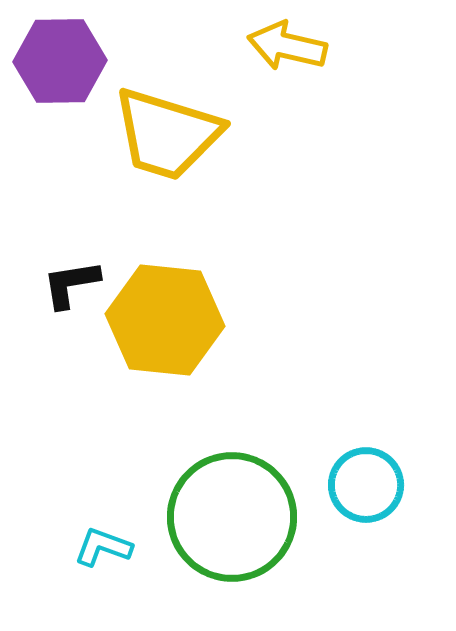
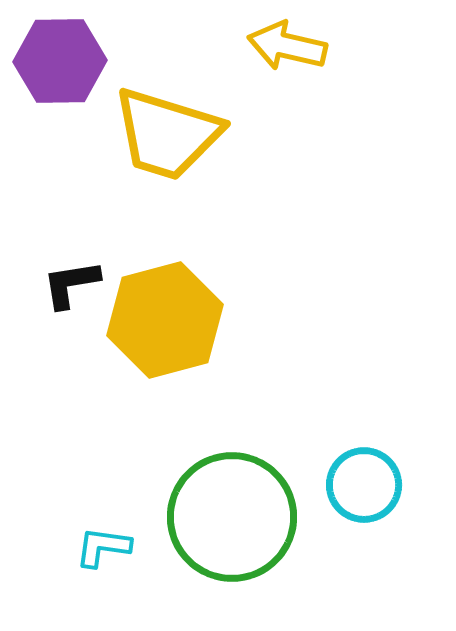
yellow hexagon: rotated 21 degrees counterclockwise
cyan circle: moved 2 px left
cyan L-shape: rotated 12 degrees counterclockwise
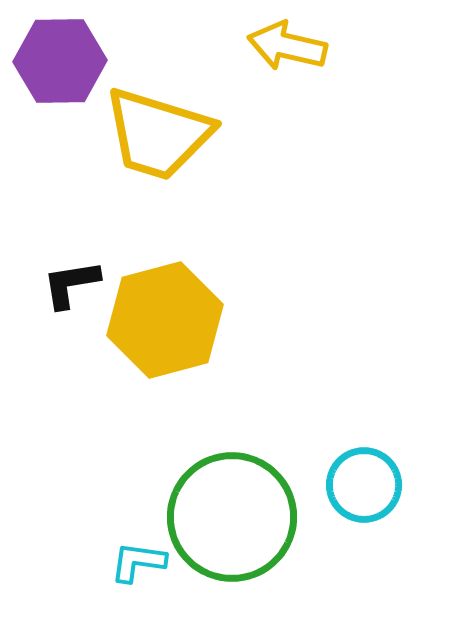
yellow trapezoid: moved 9 px left
cyan L-shape: moved 35 px right, 15 px down
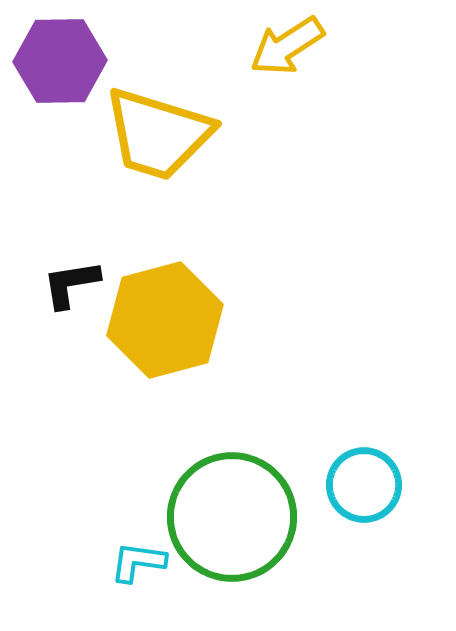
yellow arrow: rotated 46 degrees counterclockwise
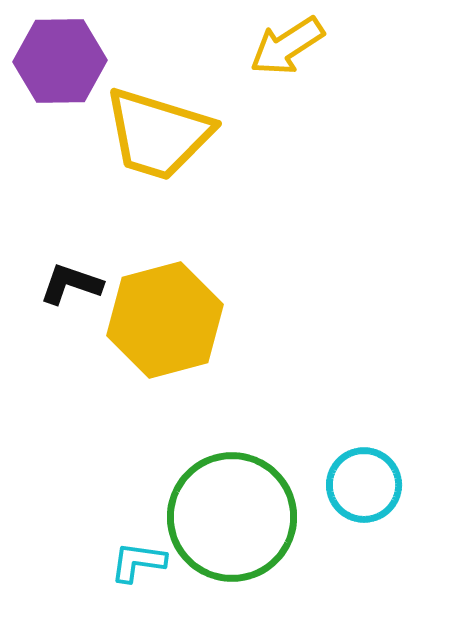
black L-shape: rotated 28 degrees clockwise
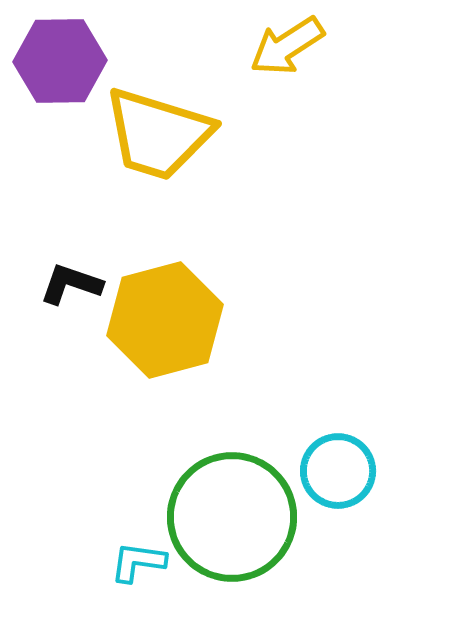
cyan circle: moved 26 px left, 14 px up
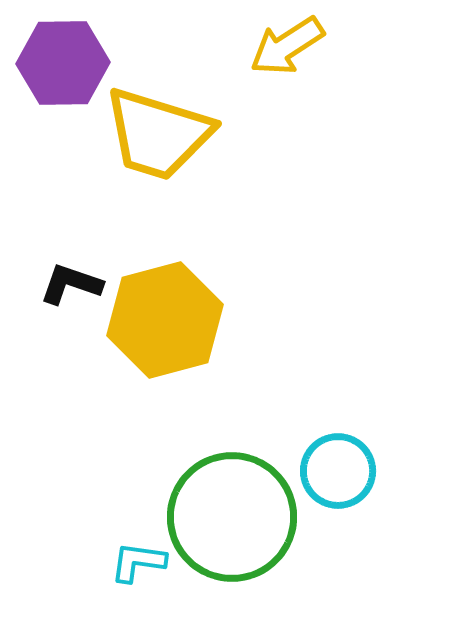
purple hexagon: moved 3 px right, 2 px down
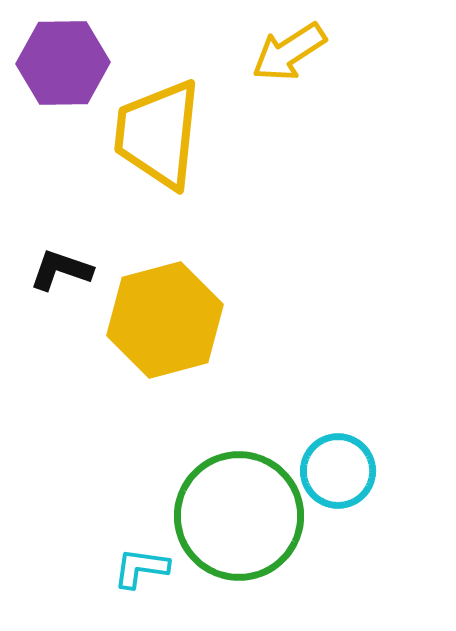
yellow arrow: moved 2 px right, 6 px down
yellow trapezoid: rotated 79 degrees clockwise
black L-shape: moved 10 px left, 14 px up
green circle: moved 7 px right, 1 px up
cyan L-shape: moved 3 px right, 6 px down
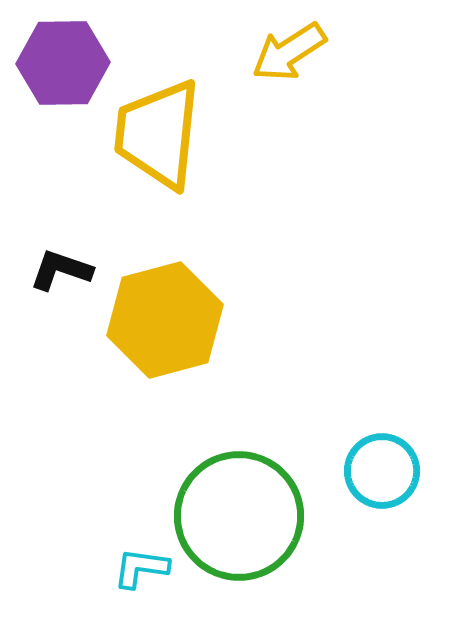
cyan circle: moved 44 px right
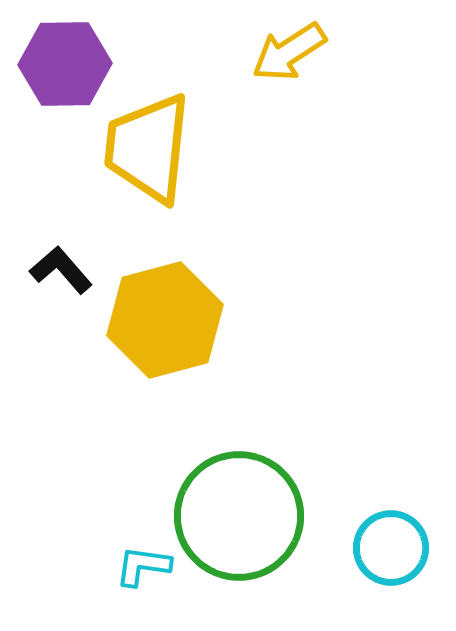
purple hexagon: moved 2 px right, 1 px down
yellow trapezoid: moved 10 px left, 14 px down
black L-shape: rotated 30 degrees clockwise
cyan circle: moved 9 px right, 77 px down
cyan L-shape: moved 2 px right, 2 px up
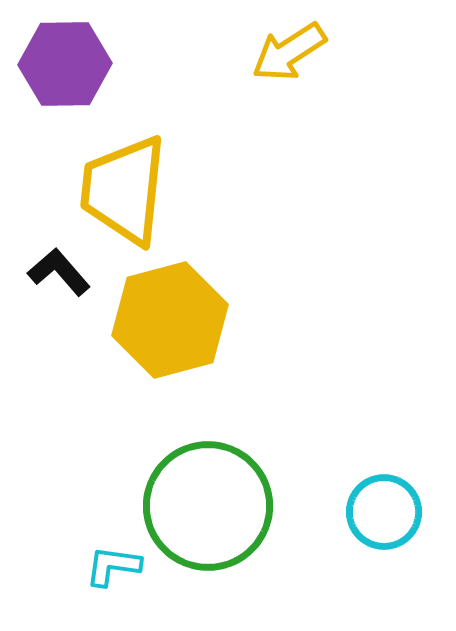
yellow trapezoid: moved 24 px left, 42 px down
black L-shape: moved 2 px left, 2 px down
yellow hexagon: moved 5 px right
green circle: moved 31 px left, 10 px up
cyan circle: moved 7 px left, 36 px up
cyan L-shape: moved 30 px left
